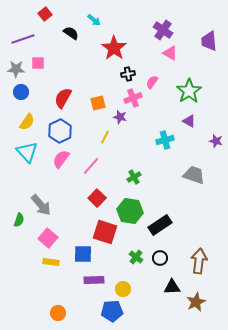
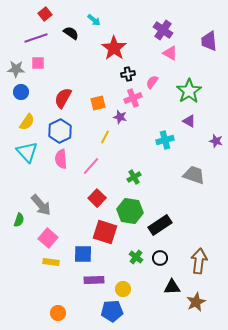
purple line at (23, 39): moved 13 px right, 1 px up
pink semicircle at (61, 159): rotated 42 degrees counterclockwise
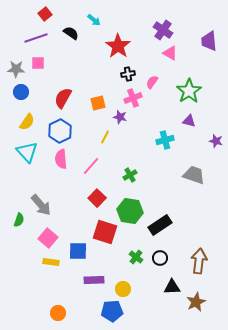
red star at (114, 48): moved 4 px right, 2 px up
purple triangle at (189, 121): rotated 16 degrees counterclockwise
green cross at (134, 177): moved 4 px left, 2 px up
blue square at (83, 254): moved 5 px left, 3 px up
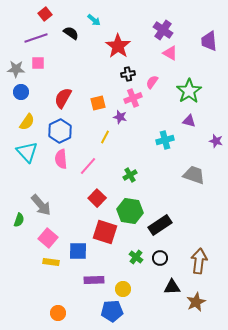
pink line at (91, 166): moved 3 px left
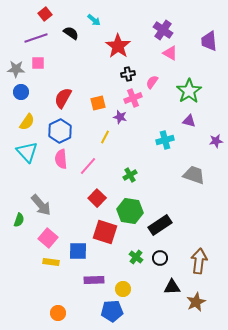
purple star at (216, 141): rotated 24 degrees counterclockwise
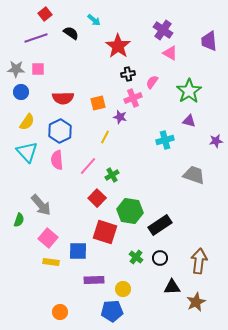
pink square at (38, 63): moved 6 px down
red semicircle at (63, 98): rotated 120 degrees counterclockwise
pink semicircle at (61, 159): moved 4 px left, 1 px down
green cross at (130, 175): moved 18 px left
orange circle at (58, 313): moved 2 px right, 1 px up
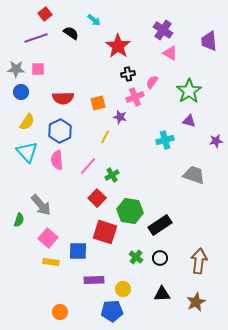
pink cross at (133, 98): moved 2 px right, 1 px up
black triangle at (172, 287): moved 10 px left, 7 px down
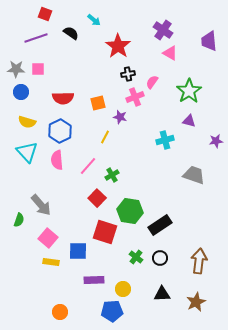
red square at (45, 14): rotated 32 degrees counterclockwise
yellow semicircle at (27, 122): rotated 72 degrees clockwise
